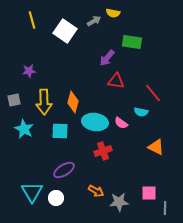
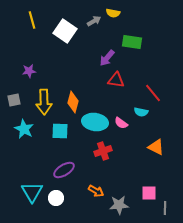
red triangle: moved 1 px up
gray star: moved 3 px down
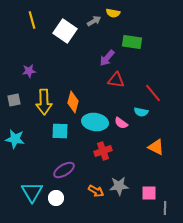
cyan star: moved 9 px left, 10 px down; rotated 18 degrees counterclockwise
gray star: moved 19 px up
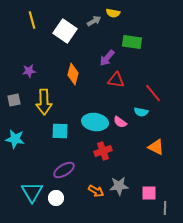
orange diamond: moved 28 px up
pink semicircle: moved 1 px left, 1 px up
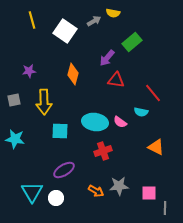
green rectangle: rotated 48 degrees counterclockwise
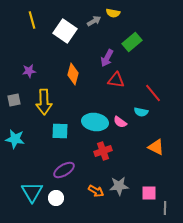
purple arrow: rotated 12 degrees counterclockwise
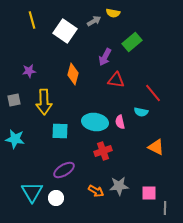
purple arrow: moved 2 px left, 1 px up
pink semicircle: rotated 40 degrees clockwise
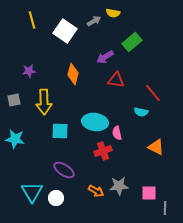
purple arrow: rotated 30 degrees clockwise
pink semicircle: moved 3 px left, 11 px down
purple ellipse: rotated 65 degrees clockwise
